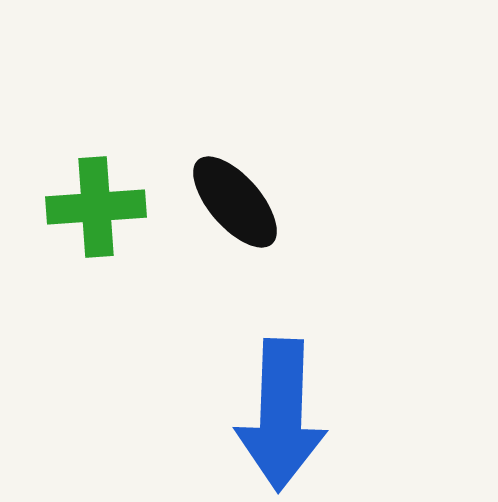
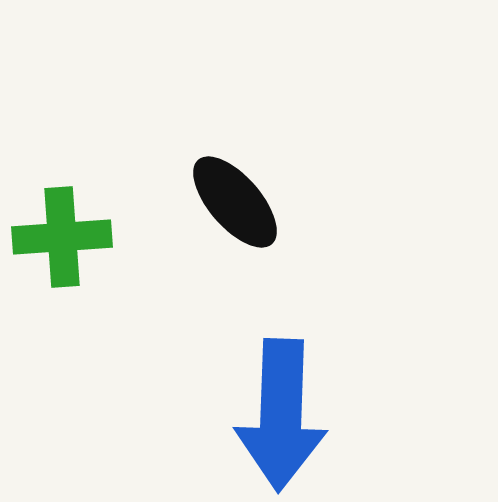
green cross: moved 34 px left, 30 px down
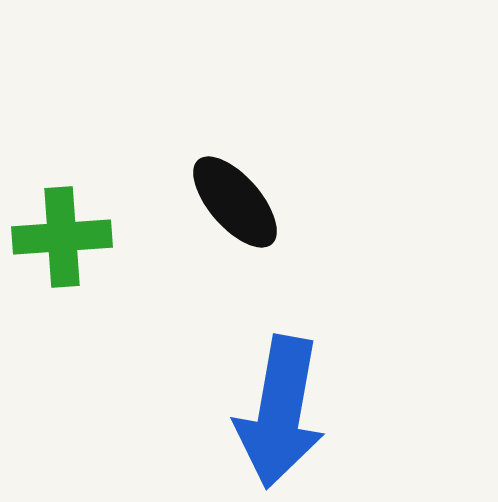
blue arrow: moved 1 px left, 3 px up; rotated 8 degrees clockwise
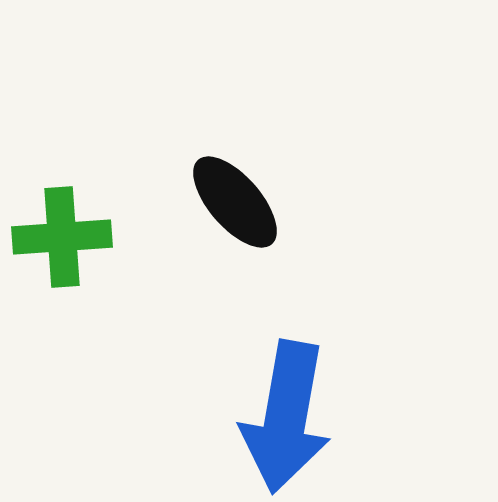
blue arrow: moved 6 px right, 5 px down
